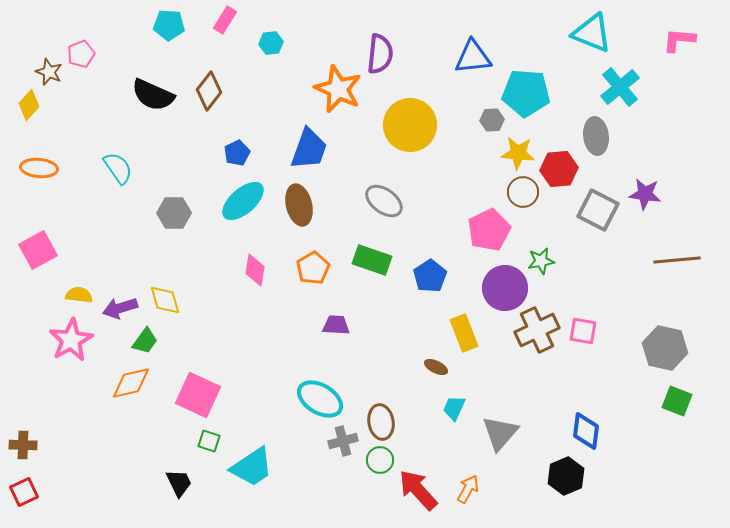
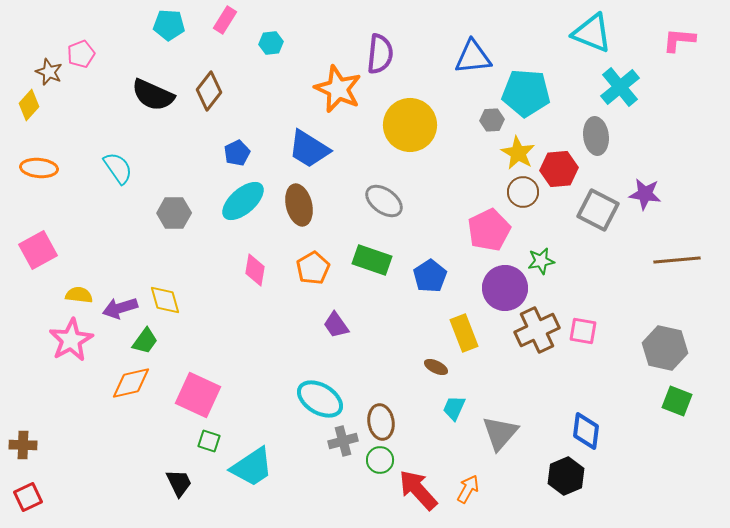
blue trapezoid at (309, 149): rotated 102 degrees clockwise
yellow star at (518, 153): rotated 24 degrees clockwise
purple trapezoid at (336, 325): rotated 128 degrees counterclockwise
red square at (24, 492): moved 4 px right, 5 px down
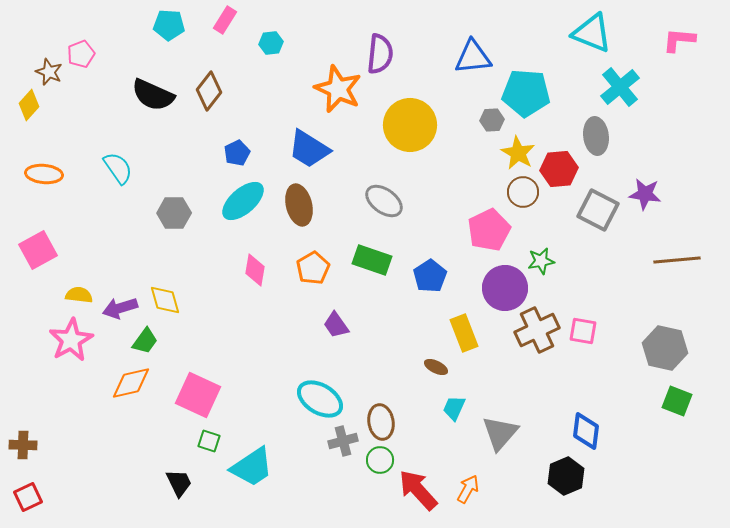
orange ellipse at (39, 168): moved 5 px right, 6 px down
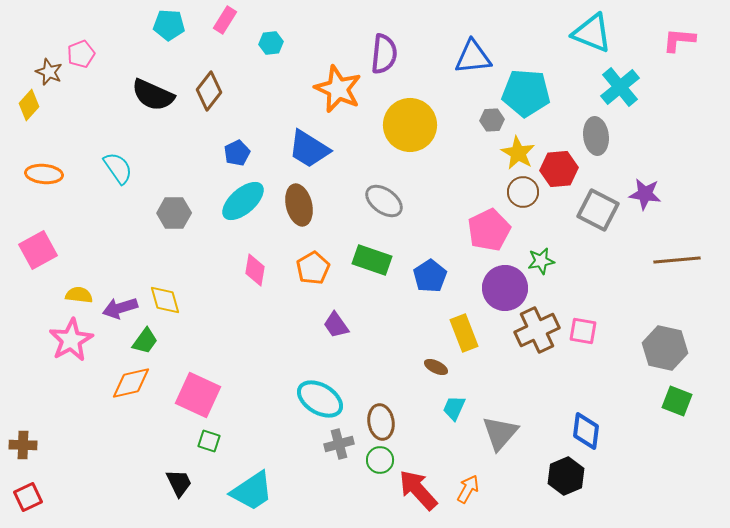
purple semicircle at (380, 54): moved 4 px right
gray cross at (343, 441): moved 4 px left, 3 px down
cyan trapezoid at (252, 467): moved 24 px down
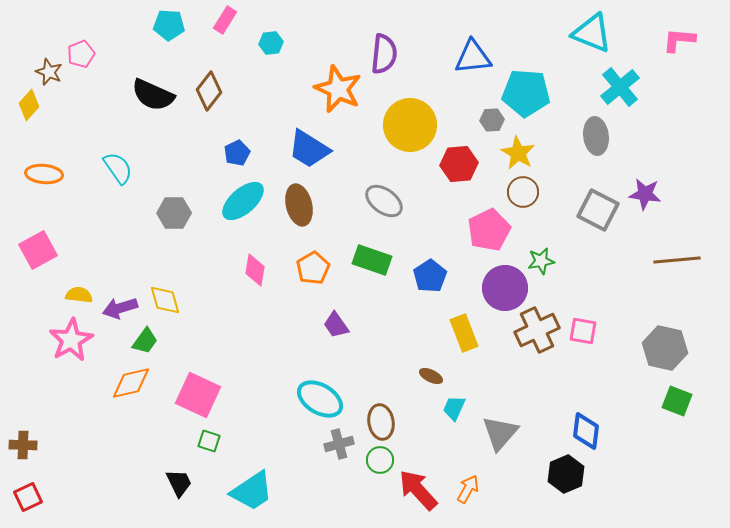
red hexagon at (559, 169): moved 100 px left, 5 px up
brown ellipse at (436, 367): moved 5 px left, 9 px down
black hexagon at (566, 476): moved 2 px up
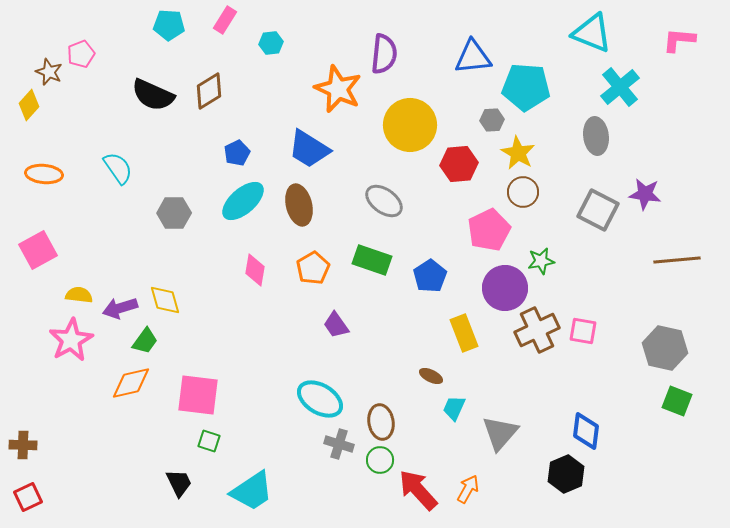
brown diamond at (209, 91): rotated 21 degrees clockwise
cyan pentagon at (526, 93): moved 6 px up
pink square at (198, 395): rotated 18 degrees counterclockwise
gray cross at (339, 444): rotated 32 degrees clockwise
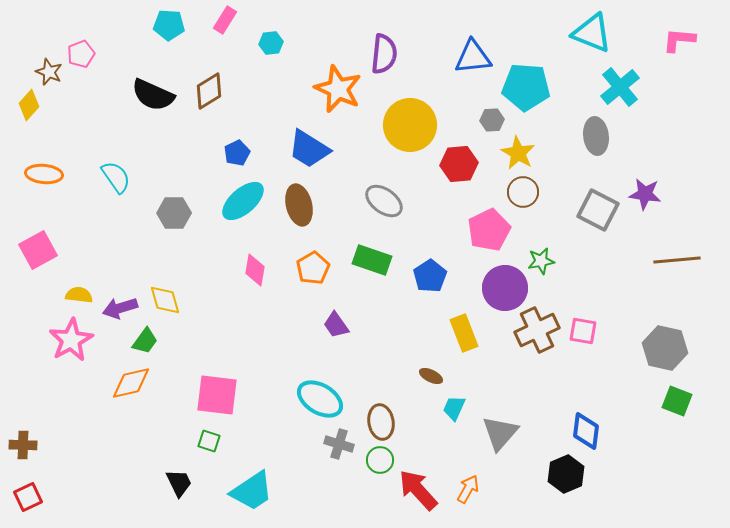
cyan semicircle at (118, 168): moved 2 px left, 9 px down
pink square at (198, 395): moved 19 px right
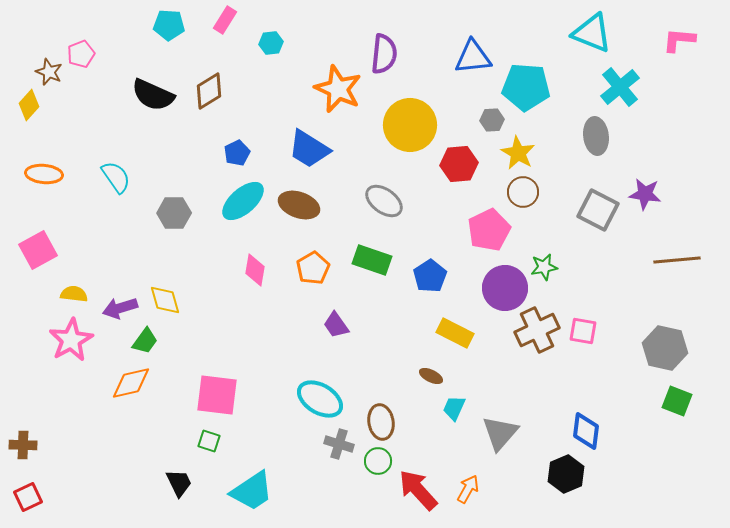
brown ellipse at (299, 205): rotated 57 degrees counterclockwise
green star at (541, 261): moved 3 px right, 6 px down
yellow semicircle at (79, 295): moved 5 px left, 1 px up
yellow rectangle at (464, 333): moved 9 px left; rotated 42 degrees counterclockwise
green circle at (380, 460): moved 2 px left, 1 px down
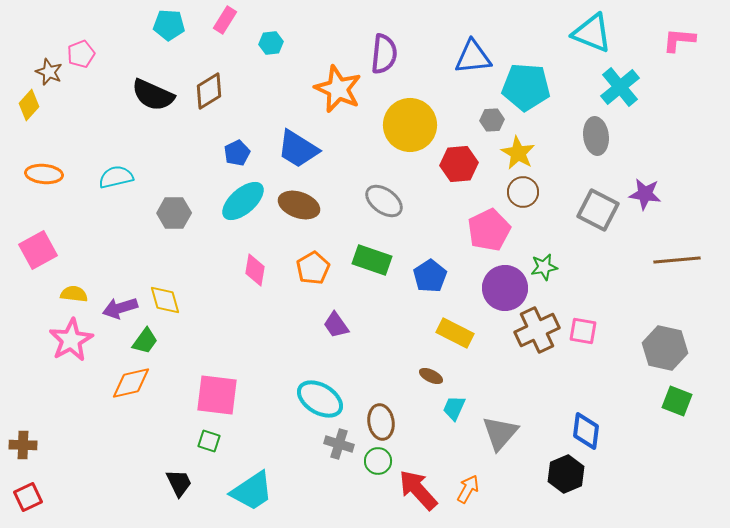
blue trapezoid at (309, 149): moved 11 px left
cyan semicircle at (116, 177): rotated 68 degrees counterclockwise
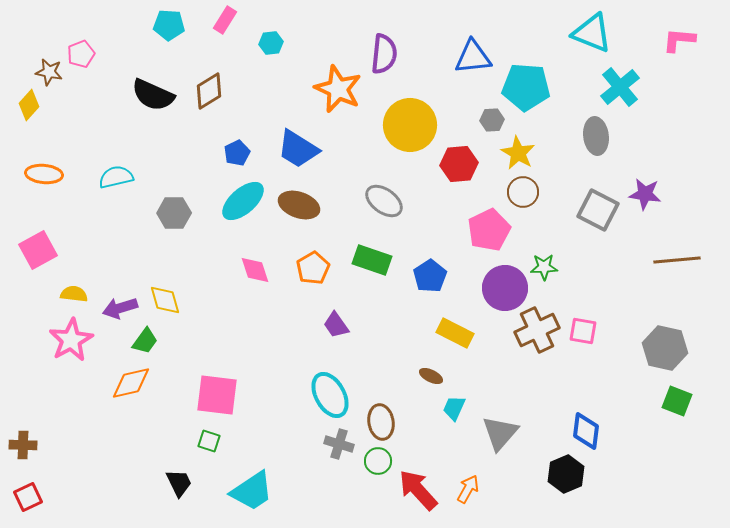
brown star at (49, 72): rotated 12 degrees counterclockwise
green star at (544, 267): rotated 8 degrees clockwise
pink diamond at (255, 270): rotated 28 degrees counterclockwise
cyan ellipse at (320, 399): moved 10 px right, 4 px up; rotated 30 degrees clockwise
